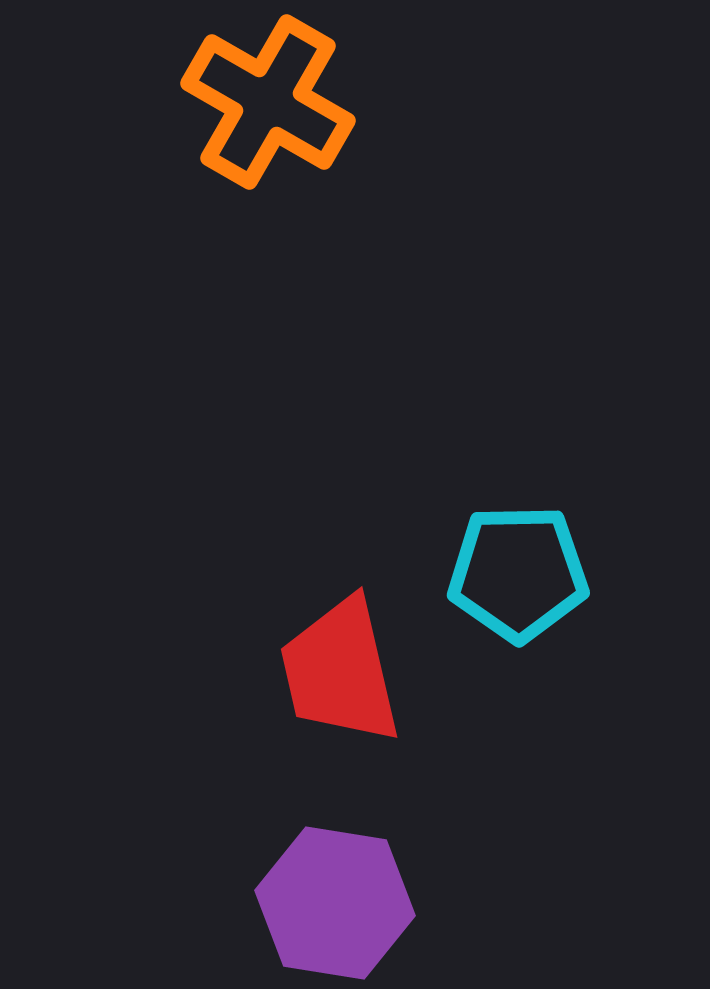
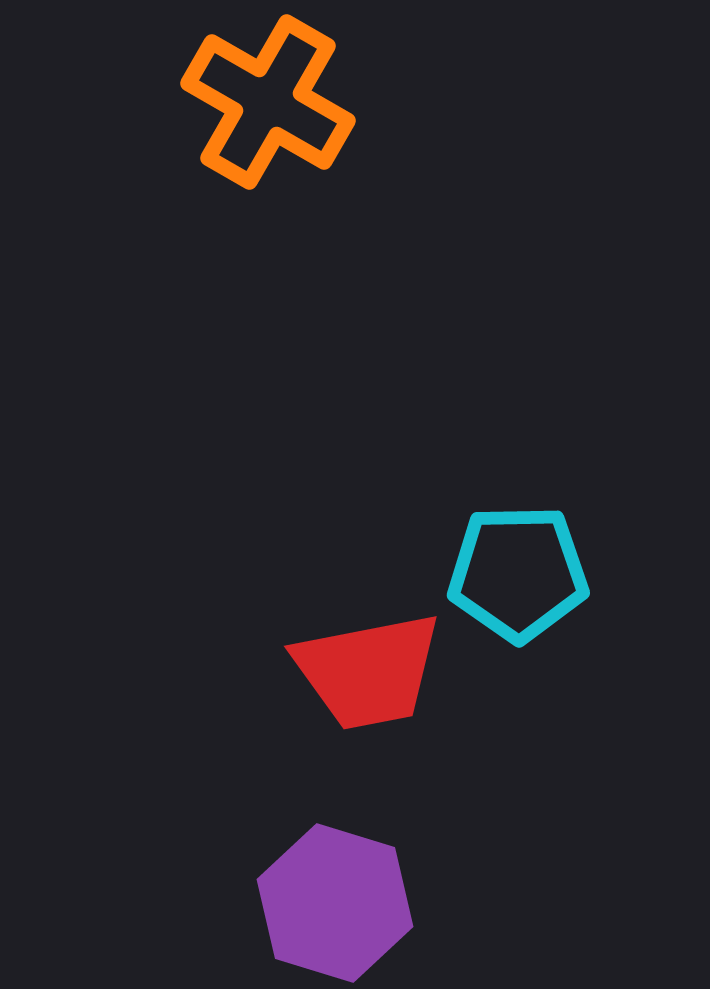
red trapezoid: moved 28 px right; rotated 88 degrees counterclockwise
purple hexagon: rotated 8 degrees clockwise
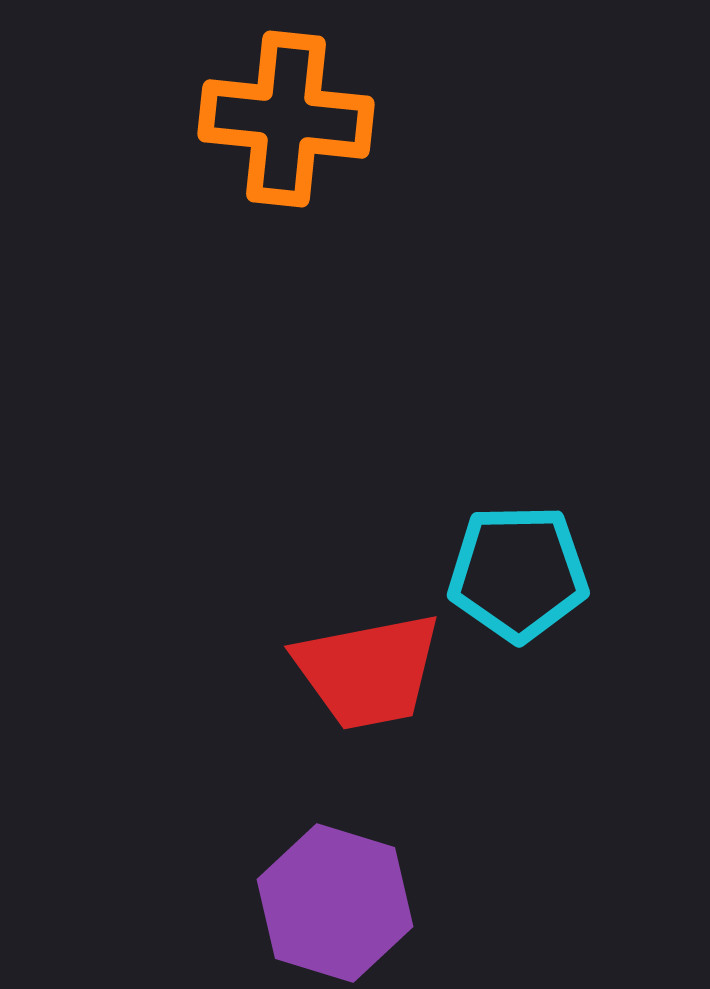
orange cross: moved 18 px right, 17 px down; rotated 24 degrees counterclockwise
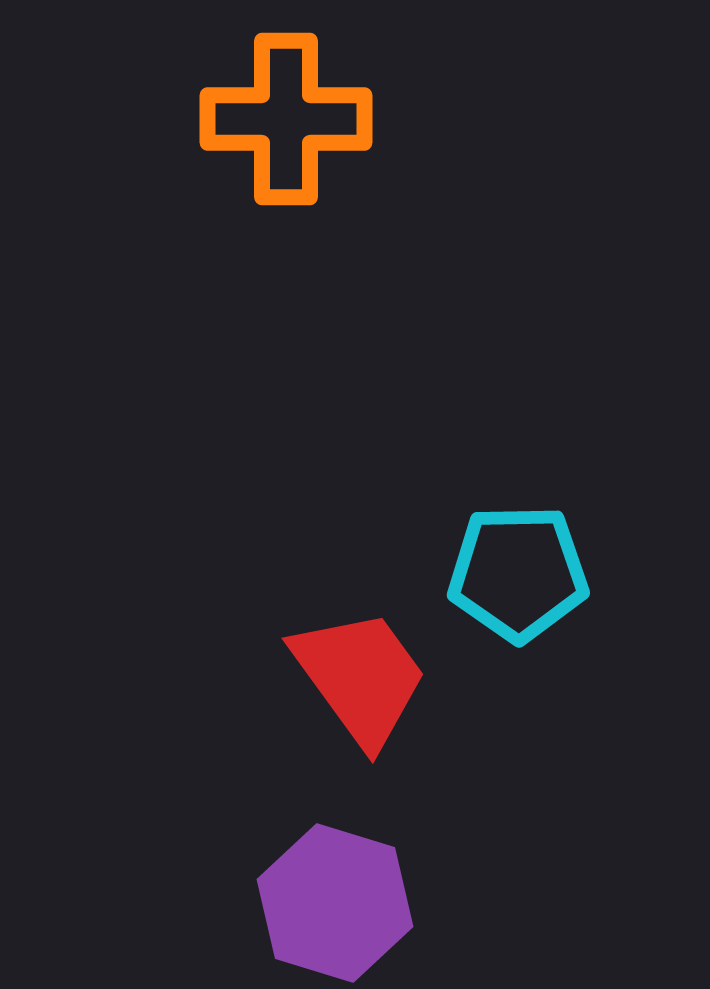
orange cross: rotated 6 degrees counterclockwise
red trapezoid: moved 8 px left, 6 px down; rotated 115 degrees counterclockwise
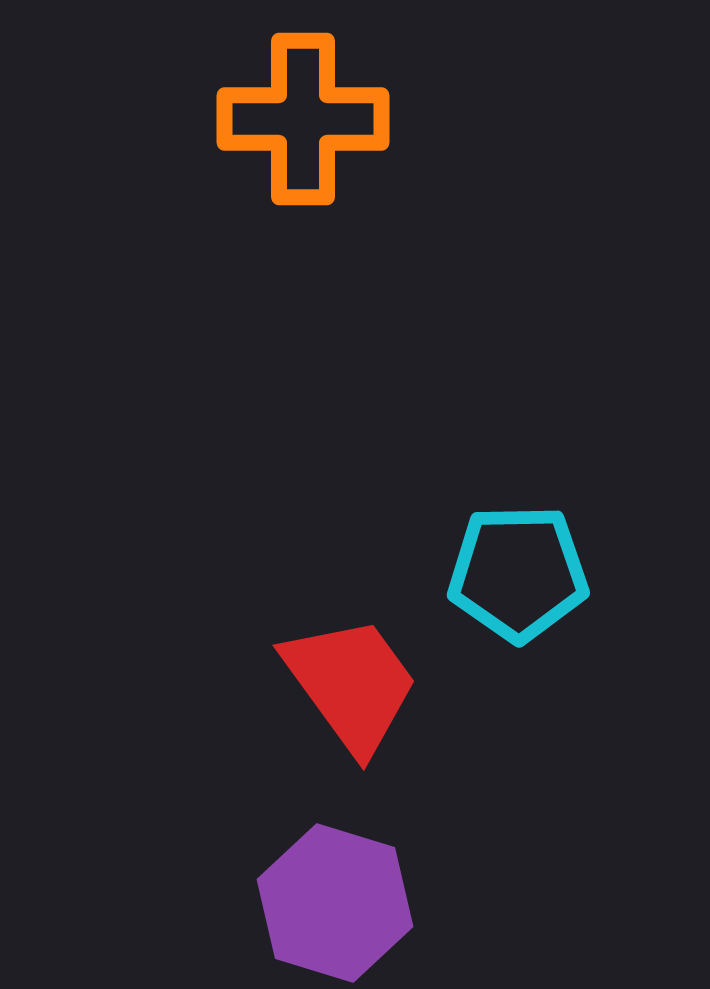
orange cross: moved 17 px right
red trapezoid: moved 9 px left, 7 px down
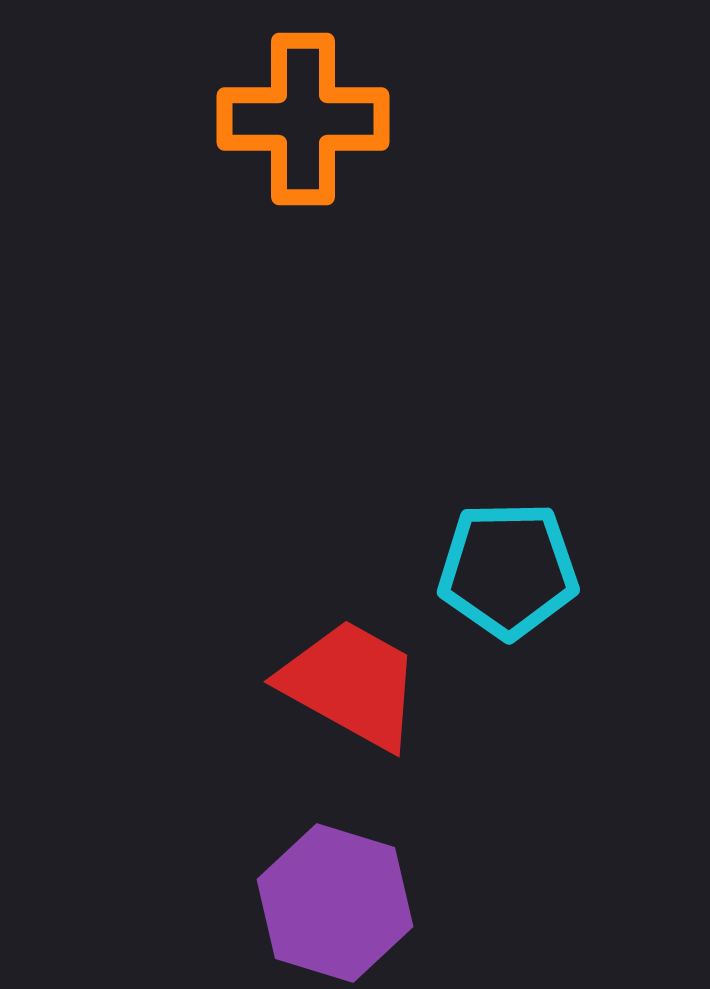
cyan pentagon: moved 10 px left, 3 px up
red trapezoid: rotated 25 degrees counterclockwise
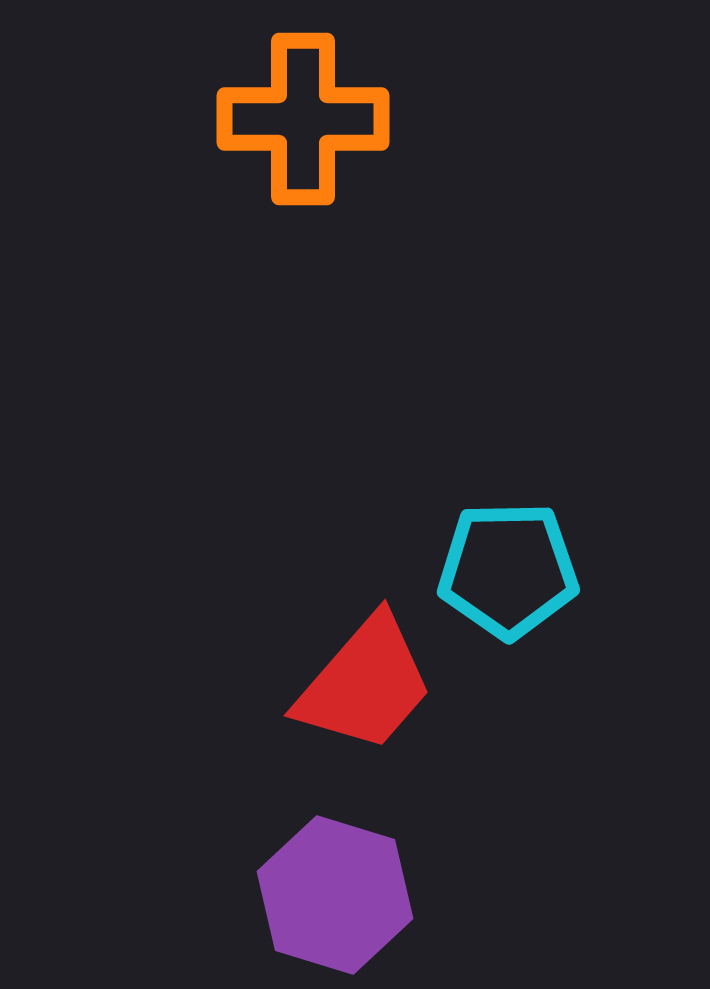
red trapezoid: moved 14 px right; rotated 102 degrees clockwise
purple hexagon: moved 8 px up
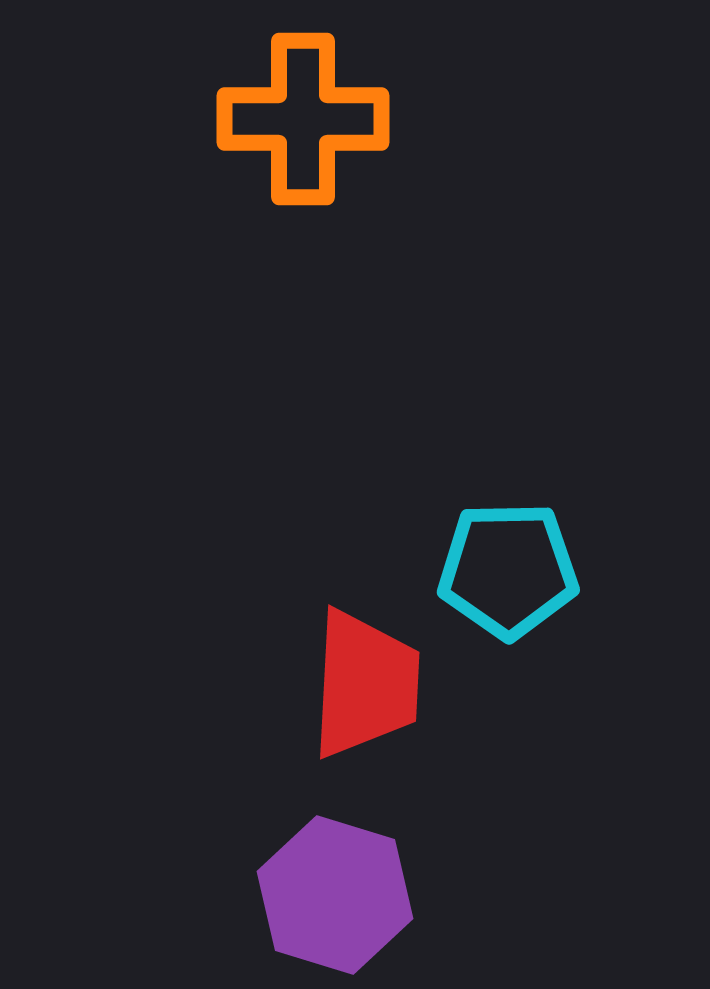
red trapezoid: rotated 38 degrees counterclockwise
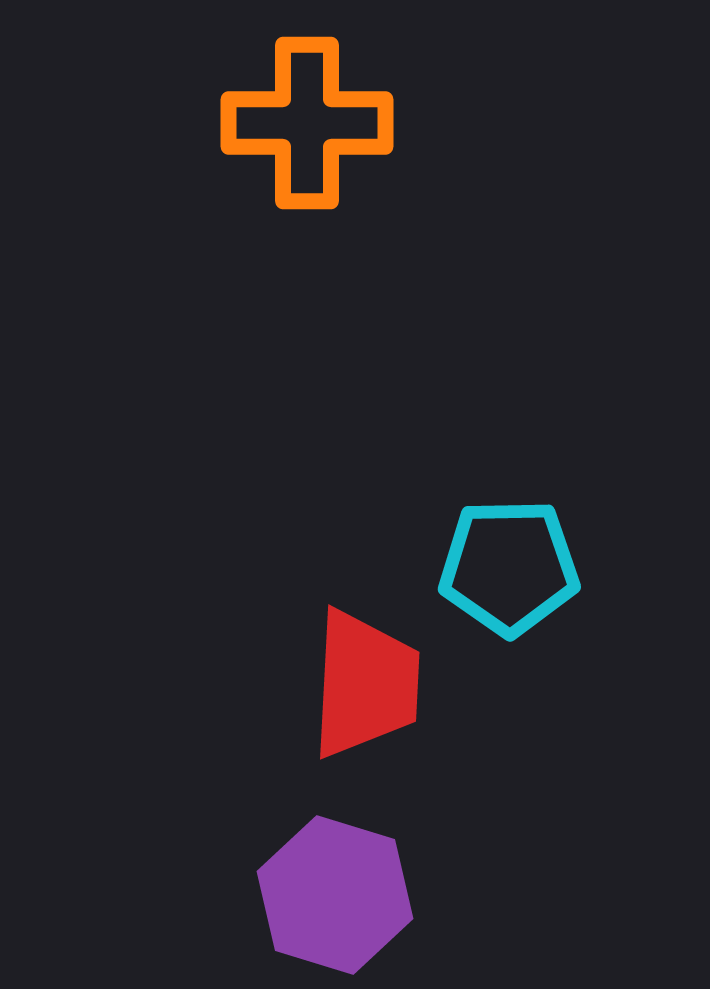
orange cross: moved 4 px right, 4 px down
cyan pentagon: moved 1 px right, 3 px up
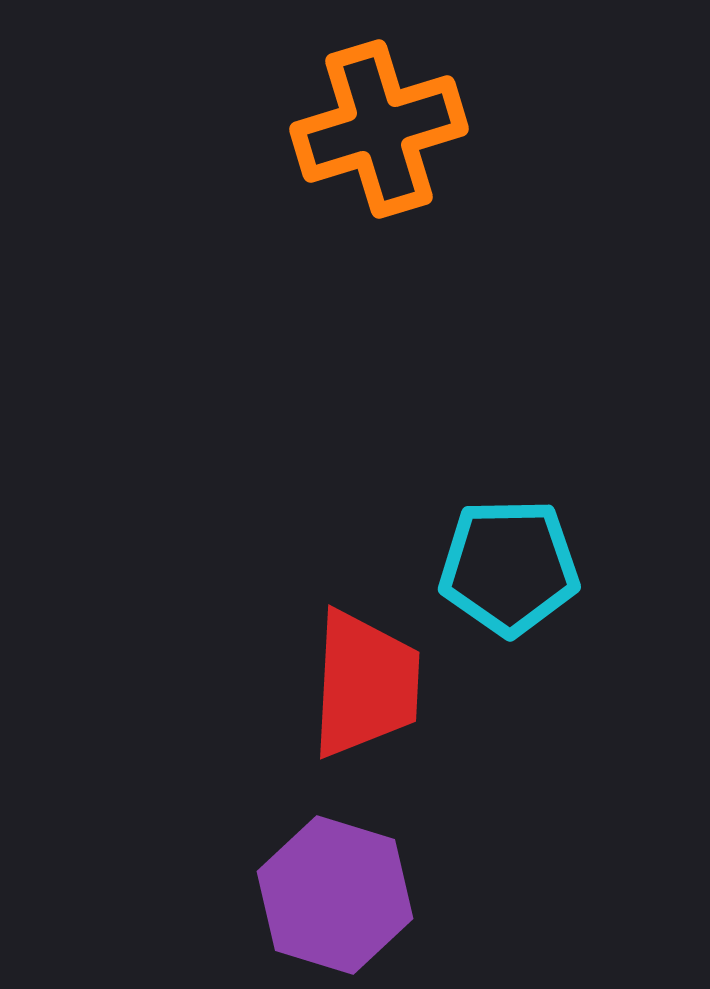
orange cross: moved 72 px right, 6 px down; rotated 17 degrees counterclockwise
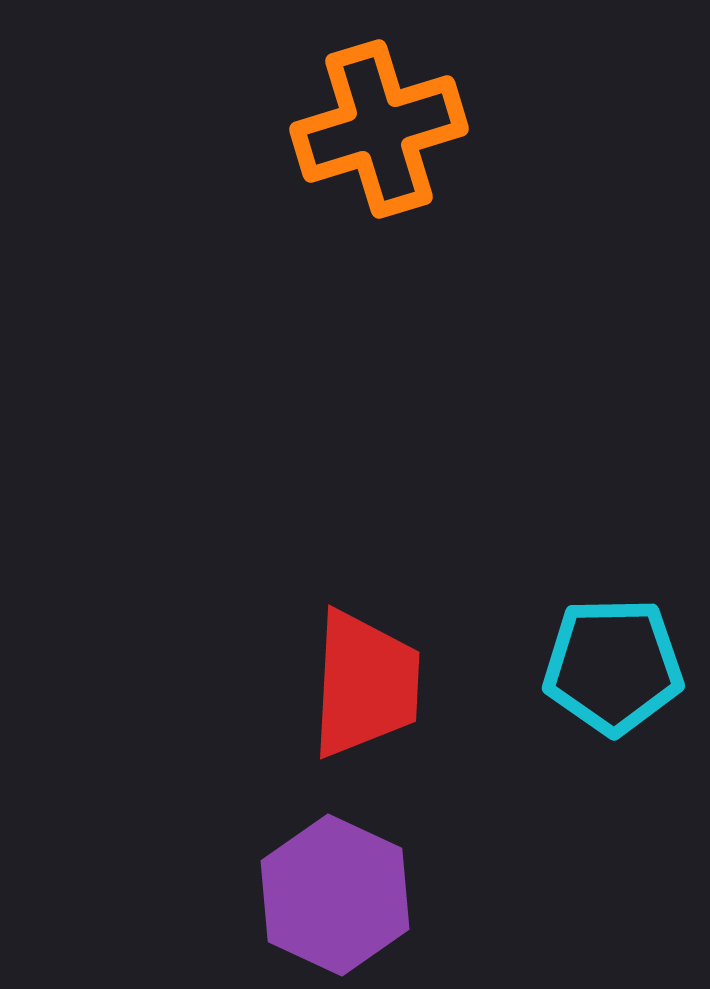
cyan pentagon: moved 104 px right, 99 px down
purple hexagon: rotated 8 degrees clockwise
